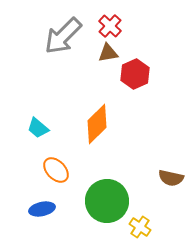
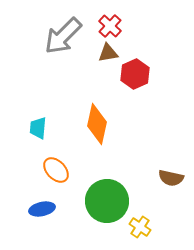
orange diamond: rotated 33 degrees counterclockwise
cyan trapezoid: rotated 55 degrees clockwise
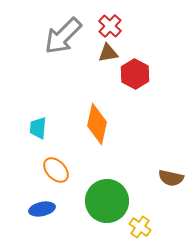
red hexagon: rotated 8 degrees counterclockwise
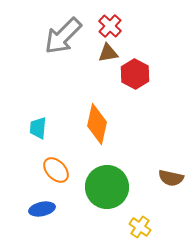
green circle: moved 14 px up
